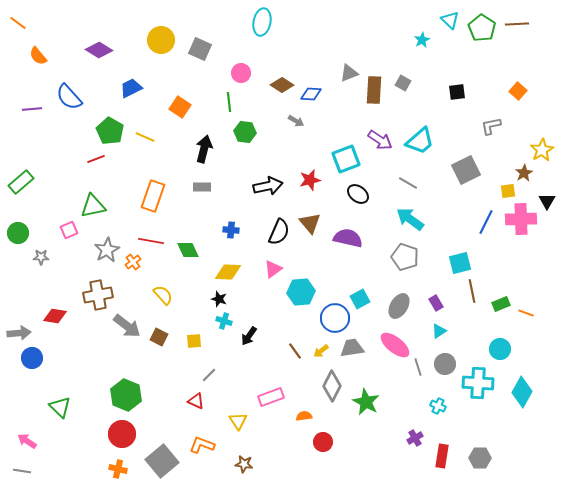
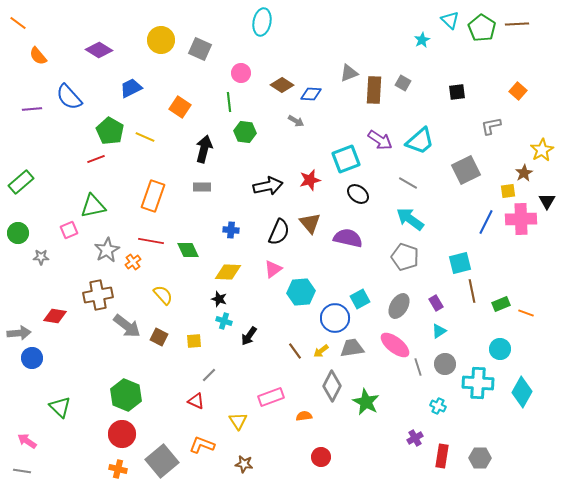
red circle at (323, 442): moved 2 px left, 15 px down
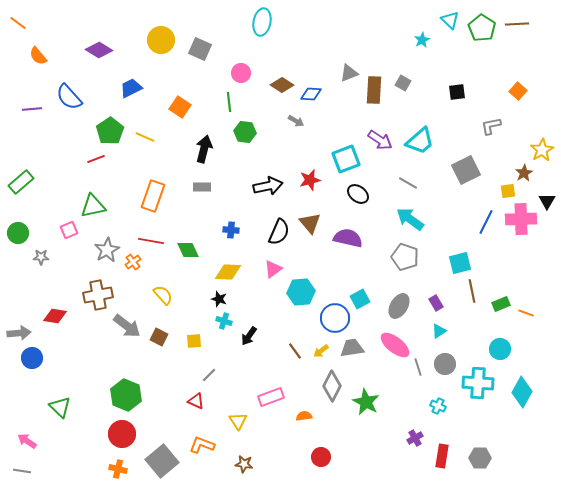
green pentagon at (110, 131): rotated 8 degrees clockwise
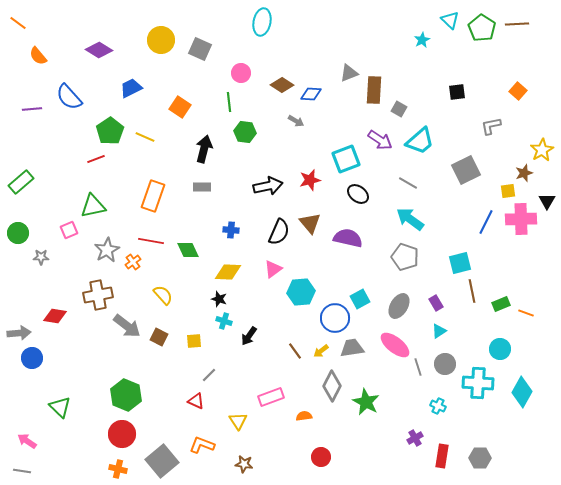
gray square at (403, 83): moved 4 px left, 26 px down
brown star at (524, 173): rotated 12 degrees clockwise
